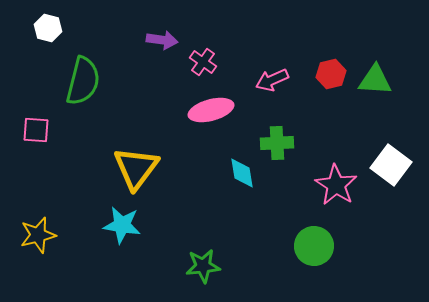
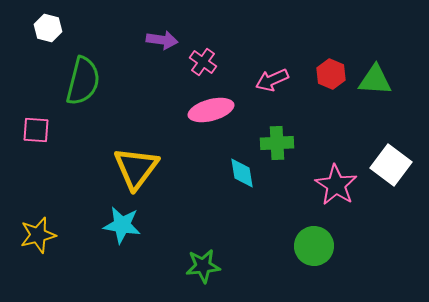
red hexagon: rotated 24 degrees counterclockwise
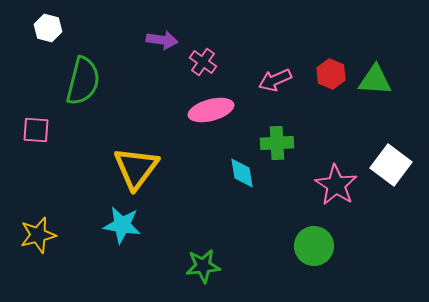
pink arrow: moved 3 px right
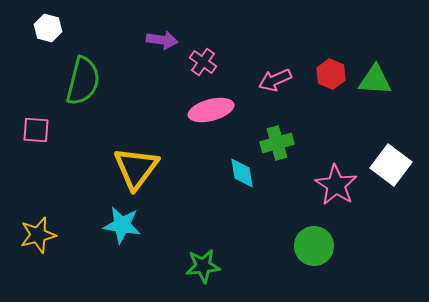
green cross: rotated 12 degrees counterclockwise
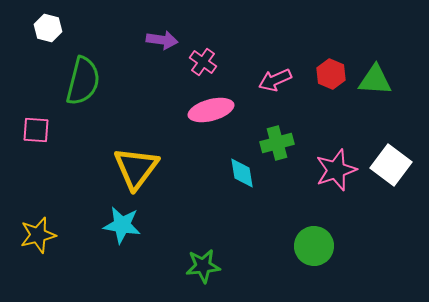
pink star: moved 15 px up; rotated 21 degrees clockwise
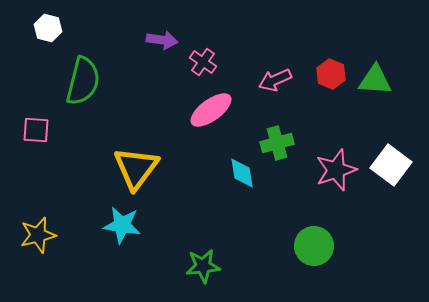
pink ellipse: rotated 21 degrees counterclockwise
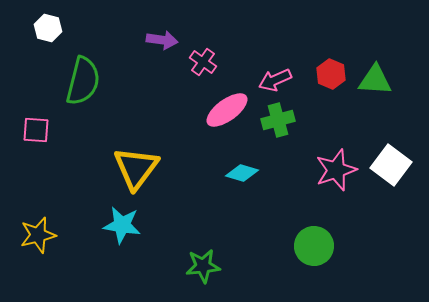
pink ellipse: moved 16 px right
green cross: moved 1 px right, 23 px up
cyan diamond: rotated 64 degrees counterclockwise
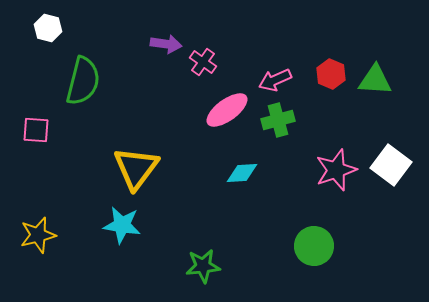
purple arrow: moved 4 px right, 4 px down
cyan diamond: rotated 20 degrees counterclockwise
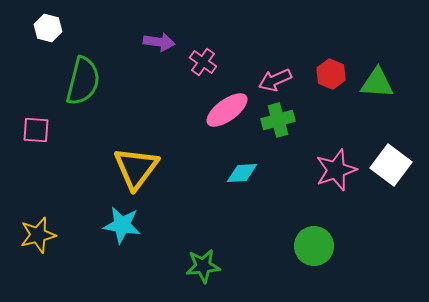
purple arrow: moved 7 px left, 2 px up
green triangle: moved 2 px right, 3 px down
